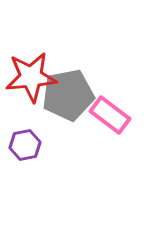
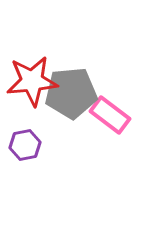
red star: moved 1 px right, 4 px down
gray pentagon: moved 3 px right, 2 px up; rotated 6 degrees clockwise
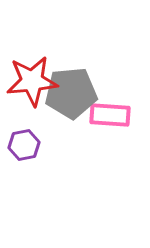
pink rectangle: rotated 33 degrees counterclockwise
purple hexagon: moved 1 px left
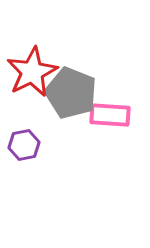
red star: moved 9 px up; rotated 21 degrees counterclockwise
gray pentagon: rotated 27 degrees clockwise
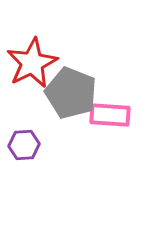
red star: moved 9 px up
purple hexagon: rotated 8 degrees clockwise
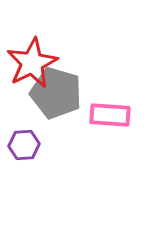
gray pentagon: moved 15 px left; rotated 6 degrees counterclockwise
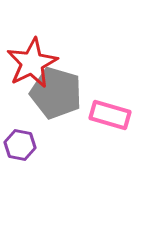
pink rectangle: rotated 12 degrees clockwise
purple hexagon: moved 4 px left; rotated 16 degrees clockwise
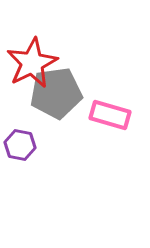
gray pentagon: rotated 24 degrees counterclockwise
